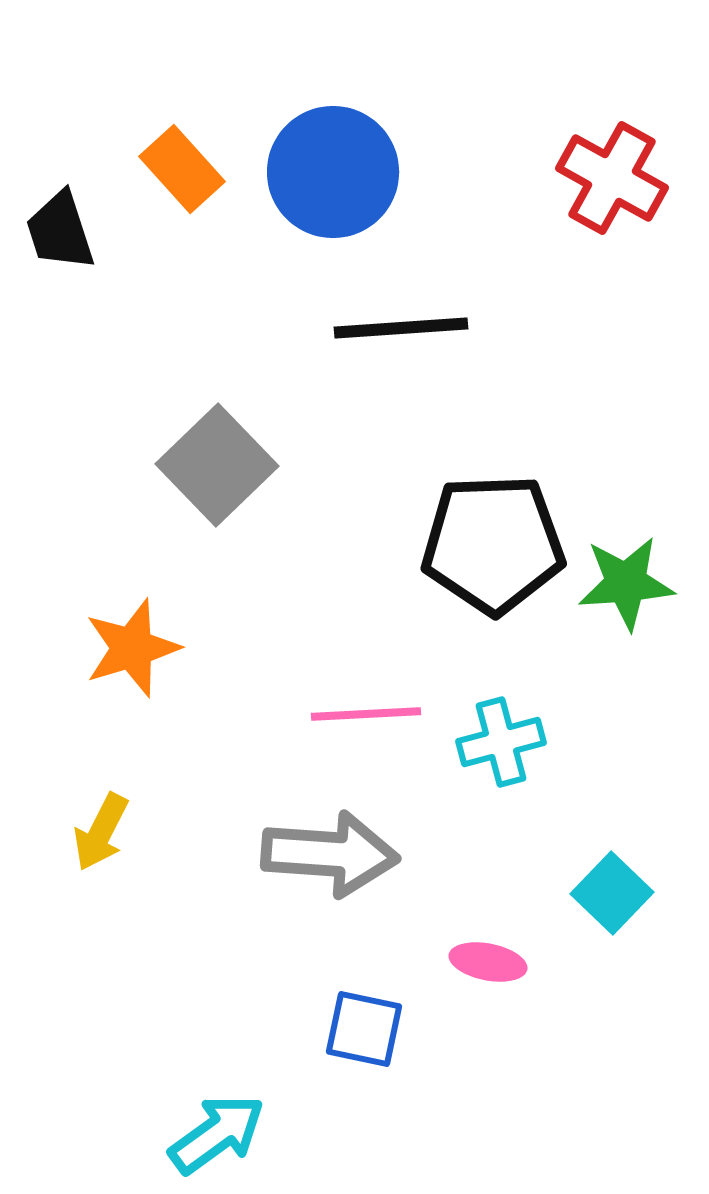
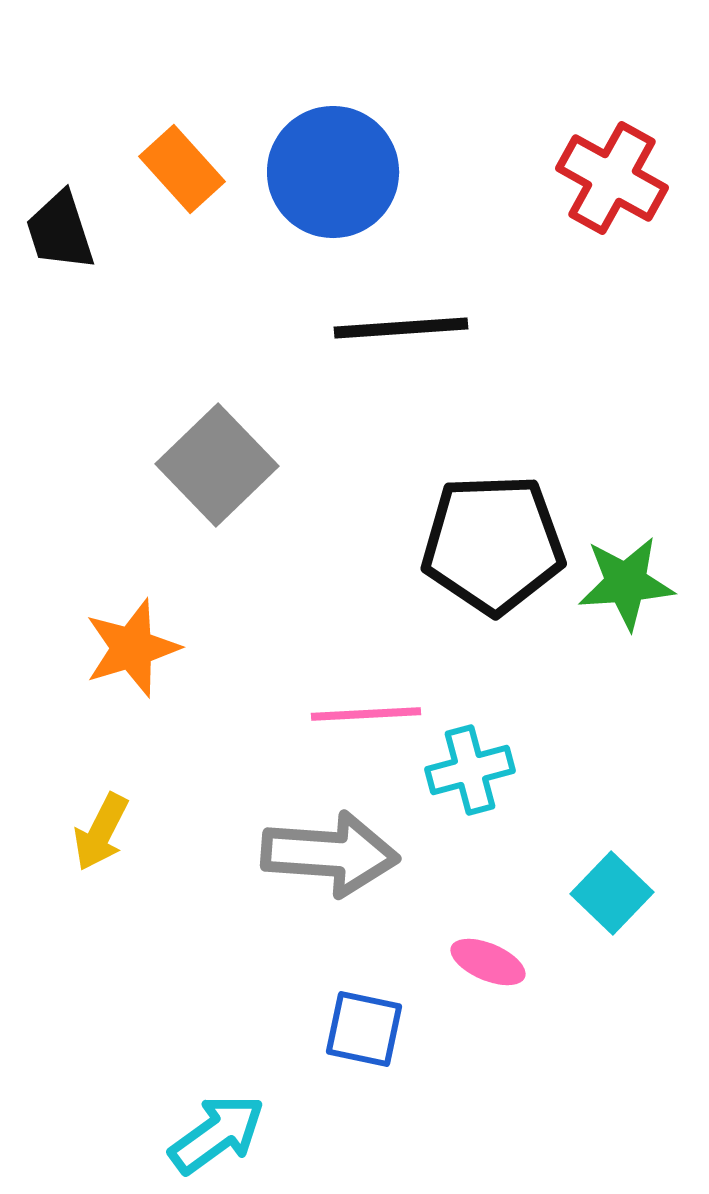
cyan cross: moved 31 px left, 28 px down
pink ellipse: rotated 12 degrees clockwise
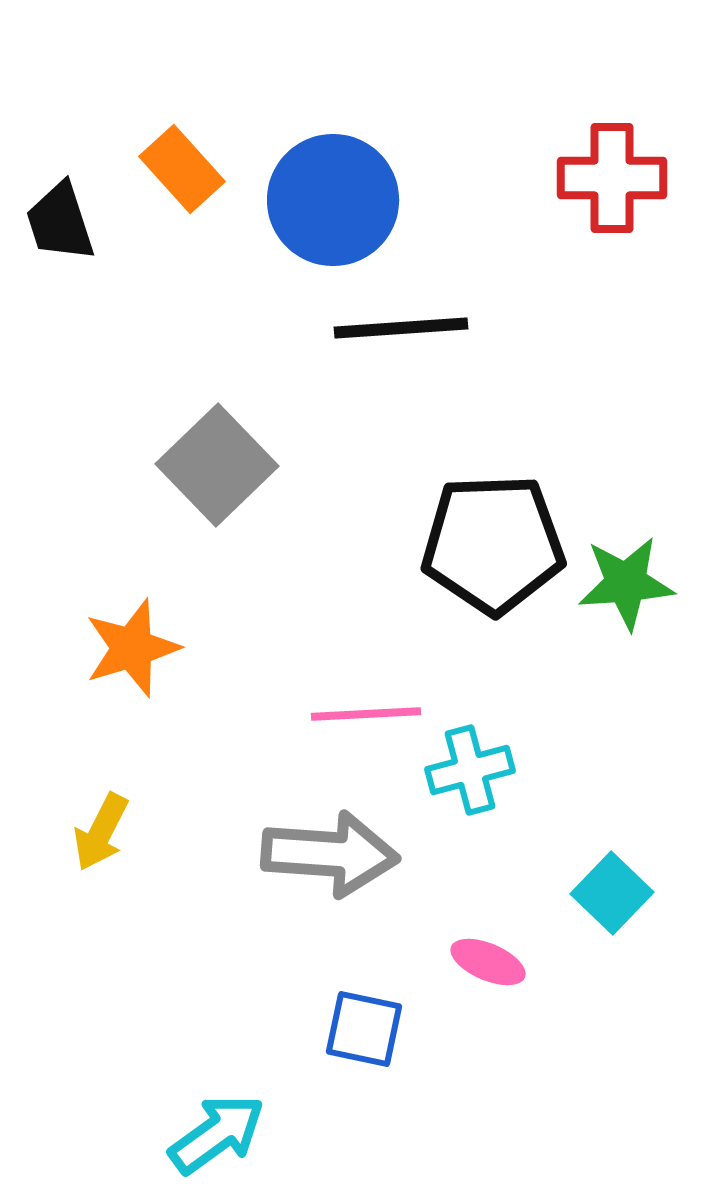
blue circle: moved 28 px down
red cross: rotated 29 degrees counterclockwise
black trapezoid: moved 9 px up
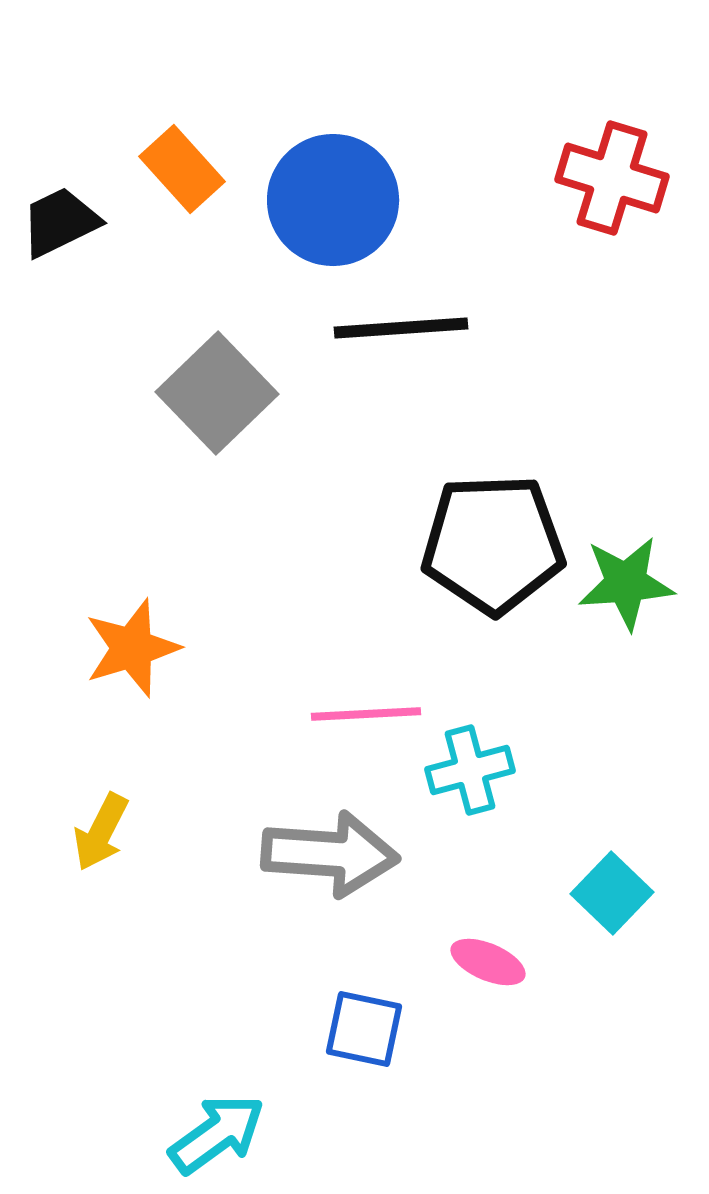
red cross: rotated 17 degrees clockwise
black trapezoid: rotated 82 degrees clockwise
gray square: moved 72 px up
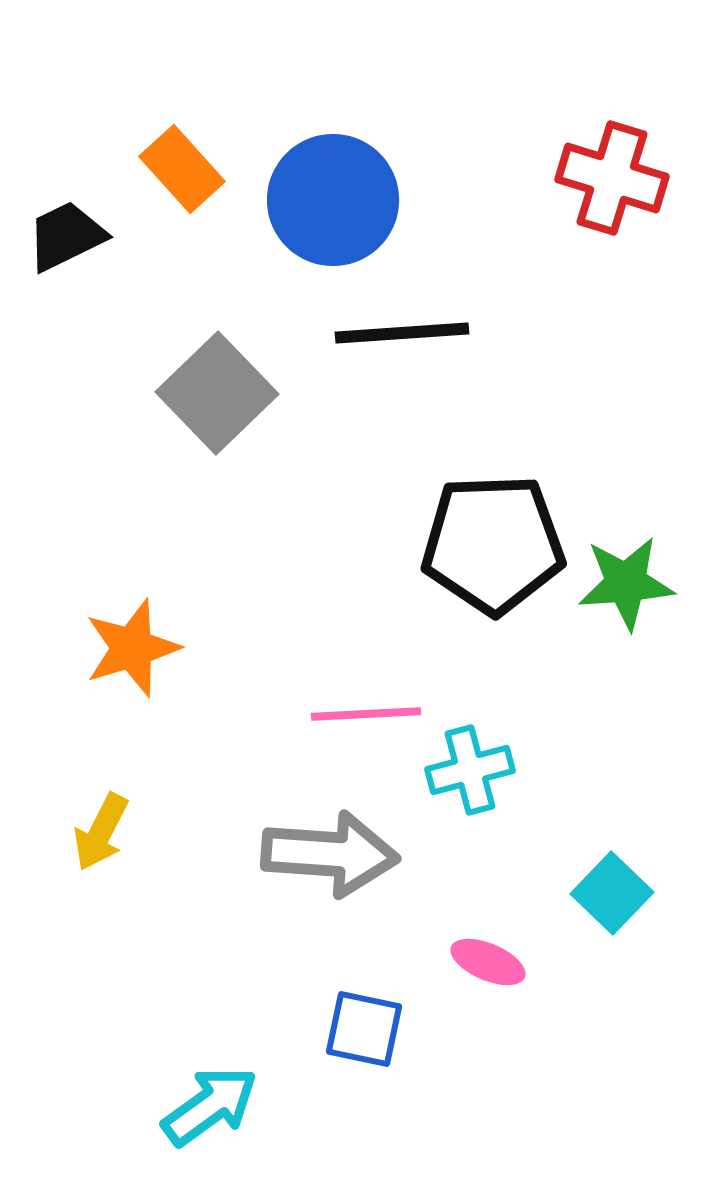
black trapezoid: moved 6 px right, 14 px down
black line: moved 1 px right, 5 px down
cyan arrow: moved 7 px left, 28 px up
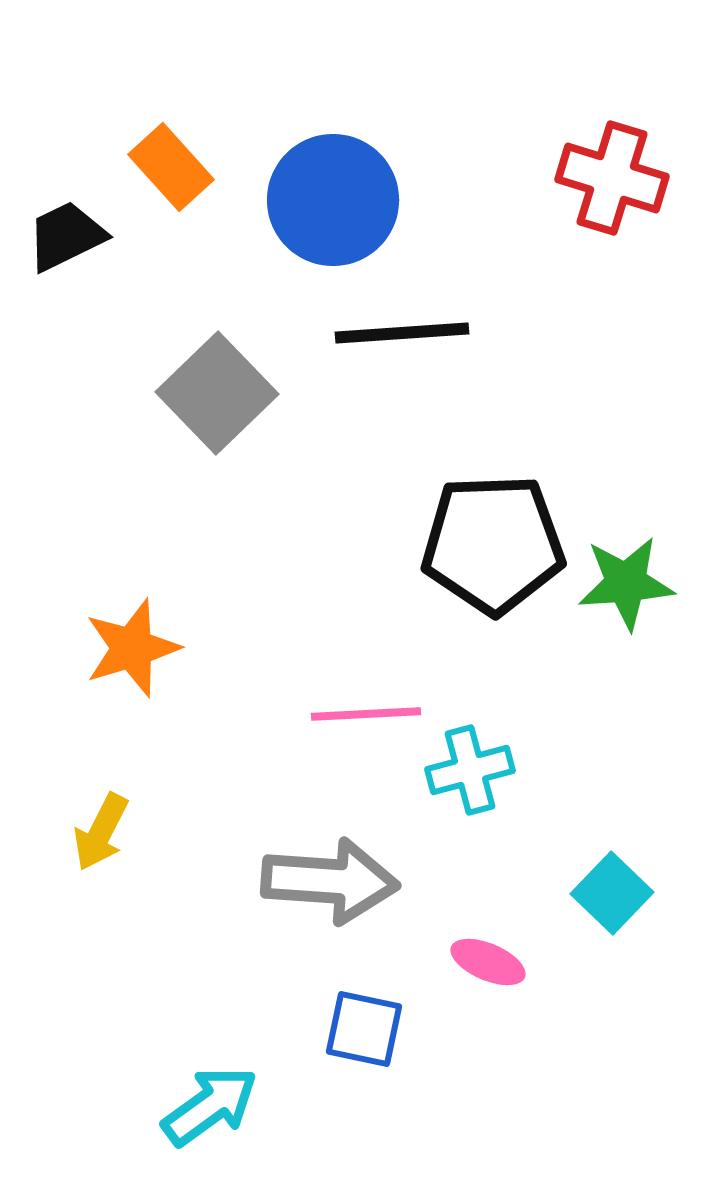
orange rectangle: moved 11 px left, 2 px up
gray arrow: moved 27 px down
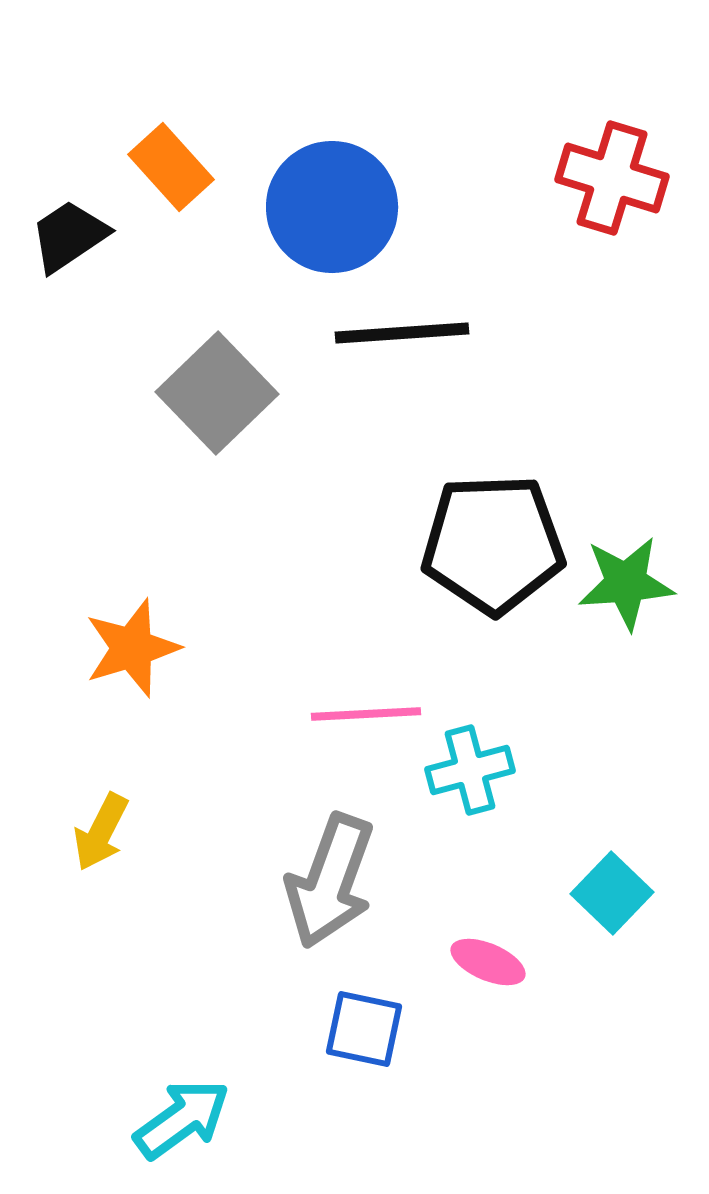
blue circle: moved 1 px left, 7 px down
black trapezoid: moved 3 px right; rotated 8 degrees counterclockwise
gray arrow: rotated 106 degrees clockwise
cyan arrow: moved 28 px left, 13 px down
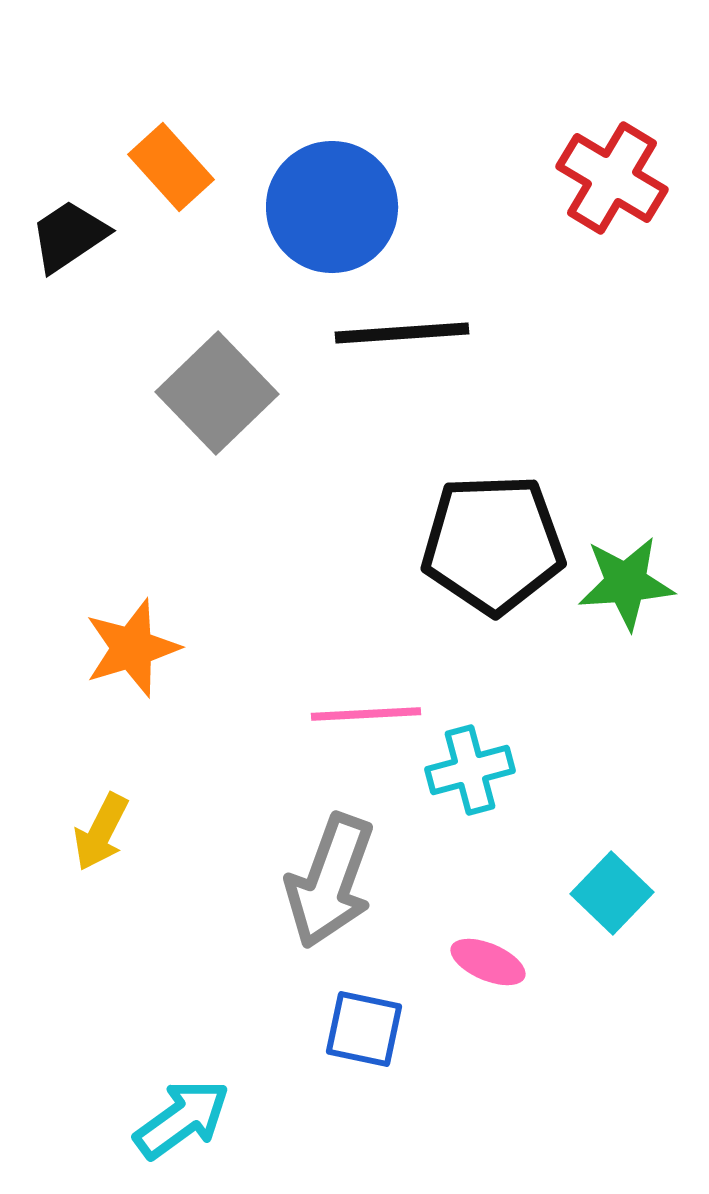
red cross: rotated 14 degrees clockwise
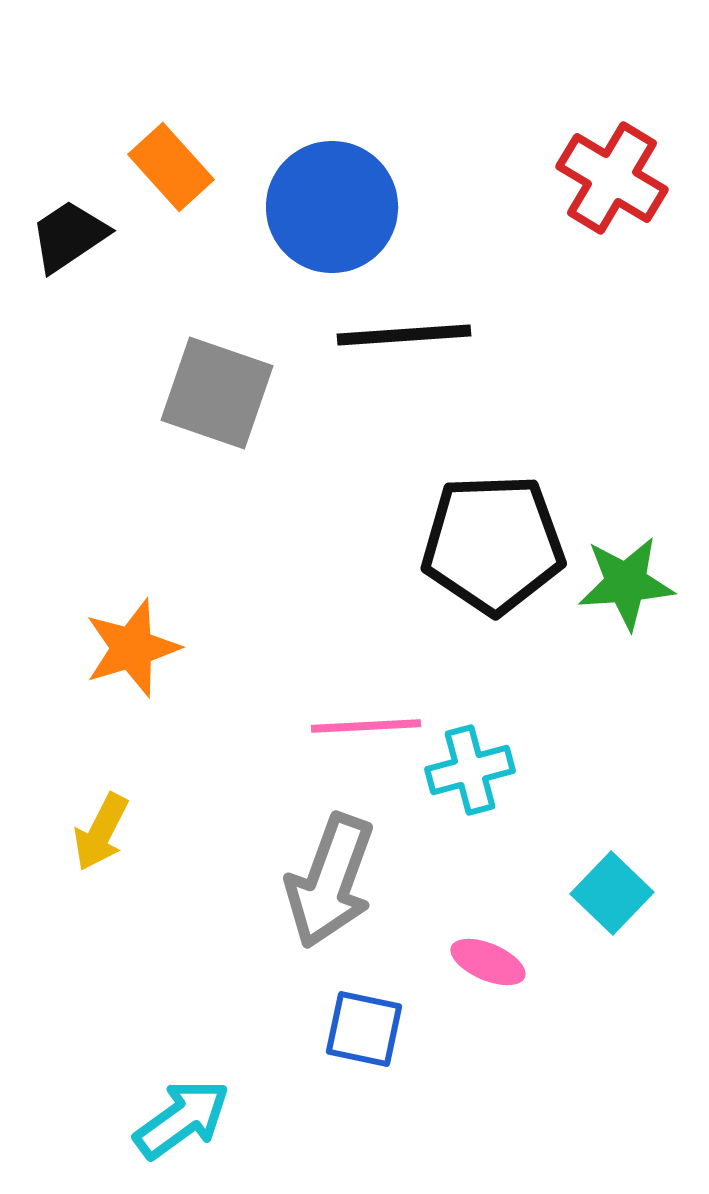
black line: moved 2 px right, 2 px down
gray square: rotated 27 degrees counterclockwise
pink line: moved 12 px down
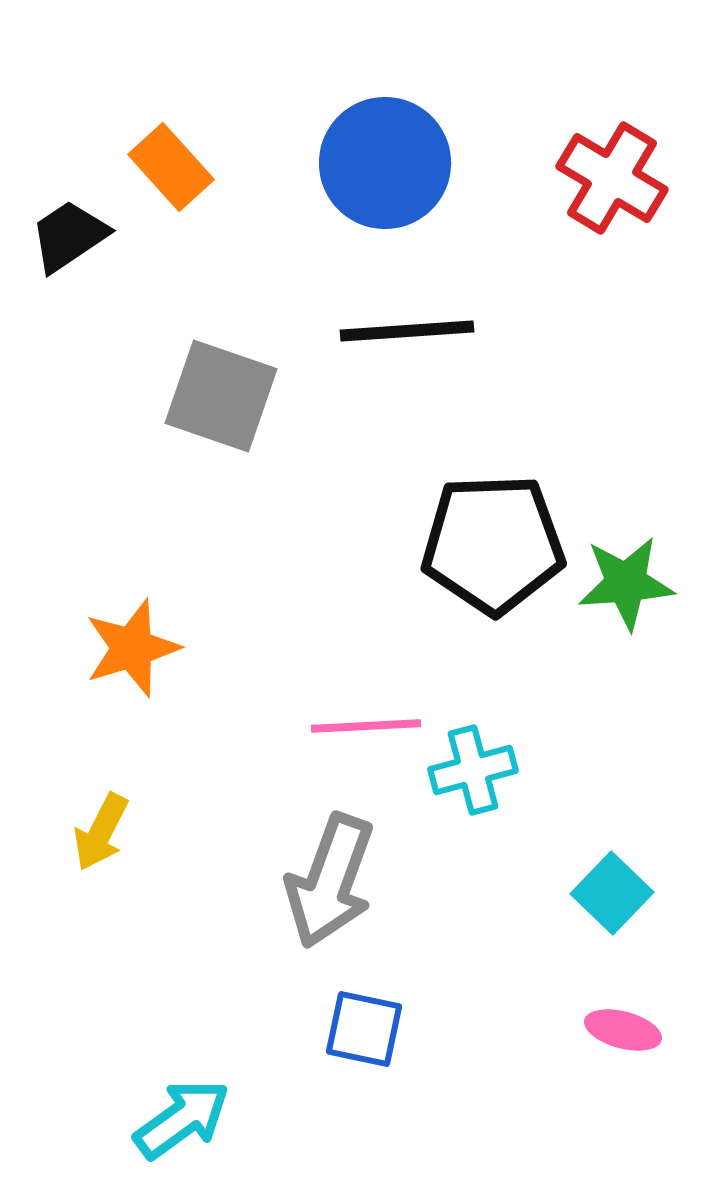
blue circle: moved 53 px right, 44 px up
black line: moved 3 px right, 4 px up
gray square: moved 4 px right, 3 px down
cyan cross: moved 3 px right
pink ellipse: moved 135 px right, 68 px down; rotated 8 degrees counterclockwise
